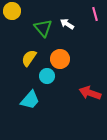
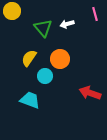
white arrow: rotated 48 degrees counterclockwise
cyan circle: moved 2 px left
cyan trapezoid: rotated 110 degrees counterclockwise
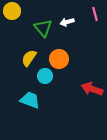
white arrow: moved 2 px up
orange circle: moved 1 px left
red arrow: moved 2 px right, 4 px up
